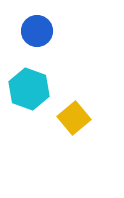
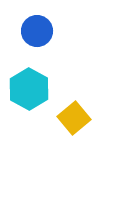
cyan hexagon: rotated 9 degrees clockwise
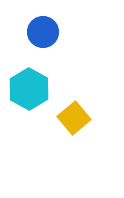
blue circle: moved 6 px right, 1 px down
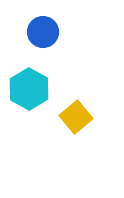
yellow square: moved 2 px right, 1 px up
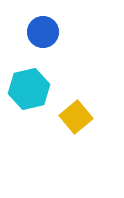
cyan hexagon: rotated 18 degrees clockwise
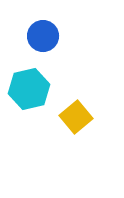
blue circle: moved 4 px down
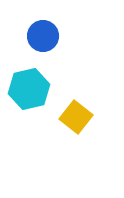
yellow square: rotated 12 degrees counterclockwise
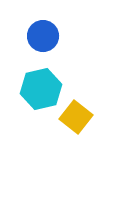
cyan hexagon: moved 12 px right
